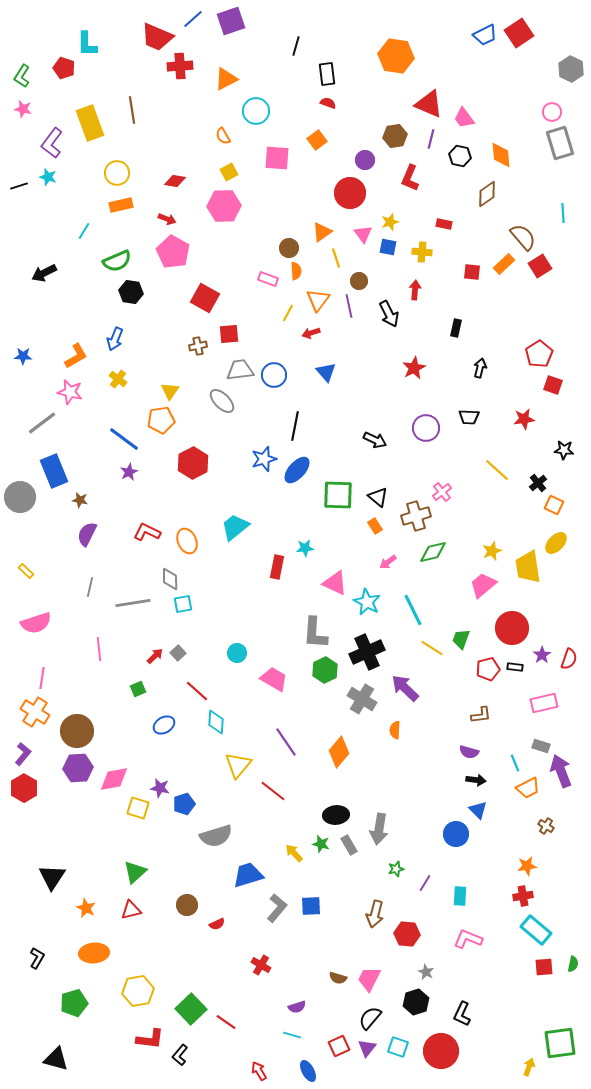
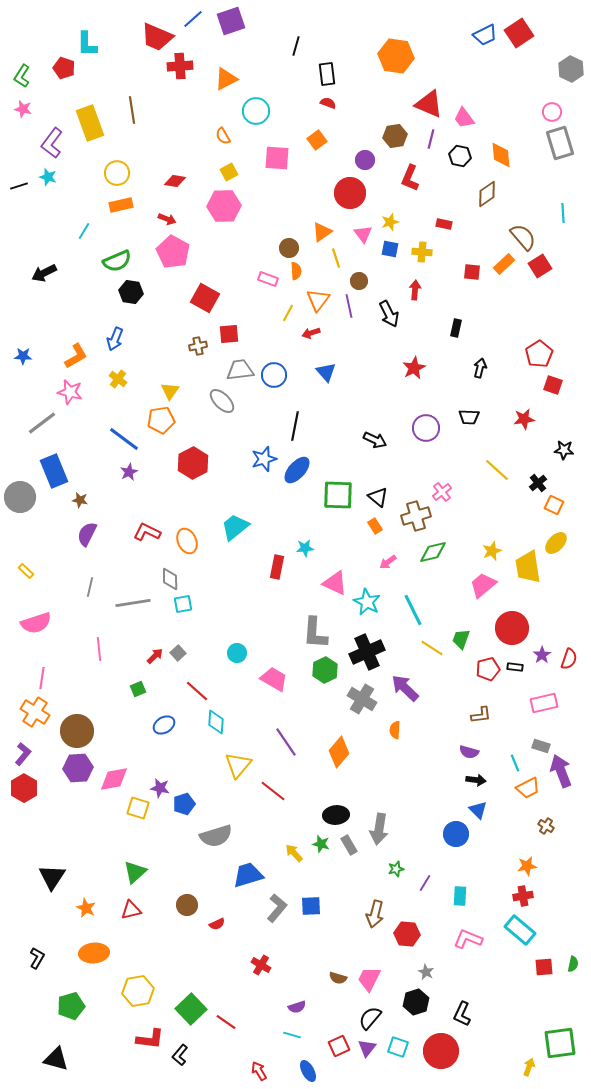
blue square at (388, 247): moved 2 px right, 2 px down
cyan rectangle at (536, 930): moved 16 px left
green pentagon at (74, 1003): moved 3 px left, 3 px down
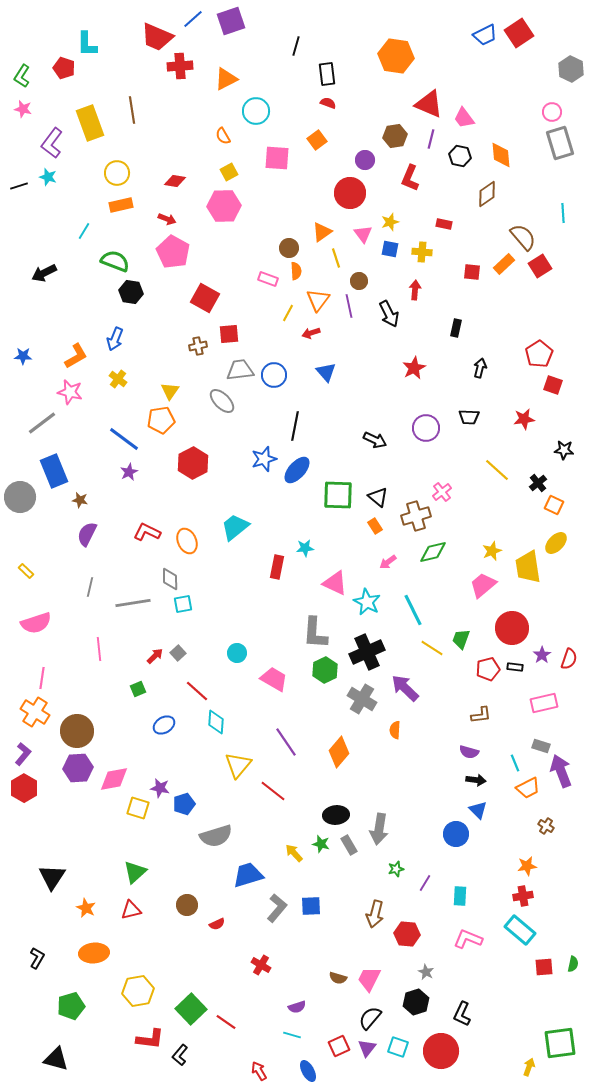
green semicircle at (117, 261): moved 2 px left; rotated 136 degrees counterclockwise
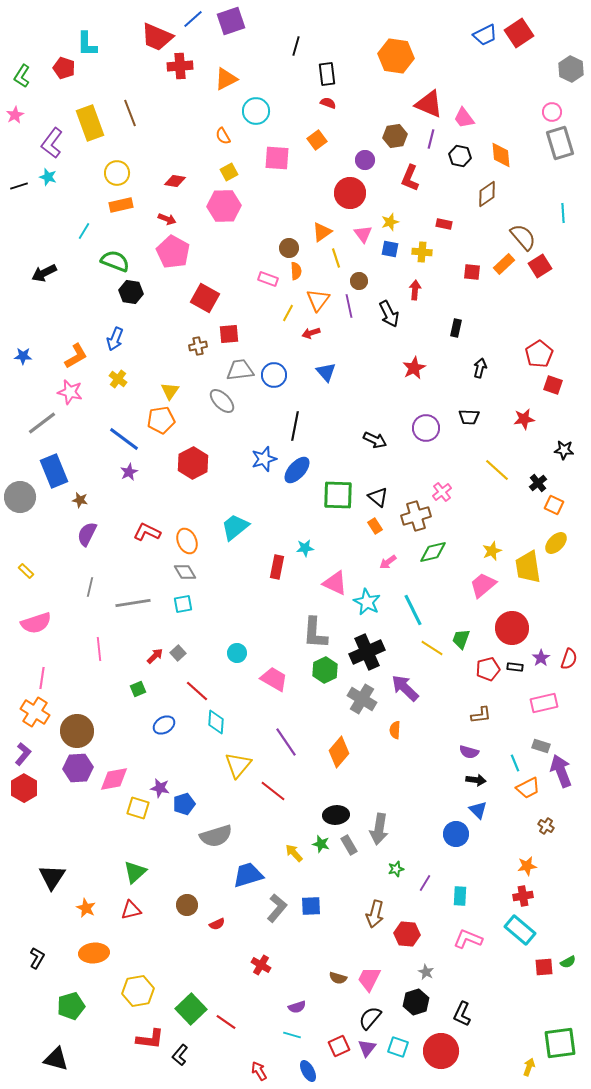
pink star at (23, 109): moved 8 px left, 6 px down; rotated 30 degrees clockwise
brown line at (132, 110): moved 2 px left, 3 px down; rotated 12 degrees counterclockwise
gray diamond at (170, 579): moved 15 px right, 7 px up; rotated 30 degrees counterclockwise
purple star at (542, 655): moved 1 px left, 3 px down
green semicircle at (573, 964): moved 5 px left, 2 px up; rotated 49 degrees clockwise
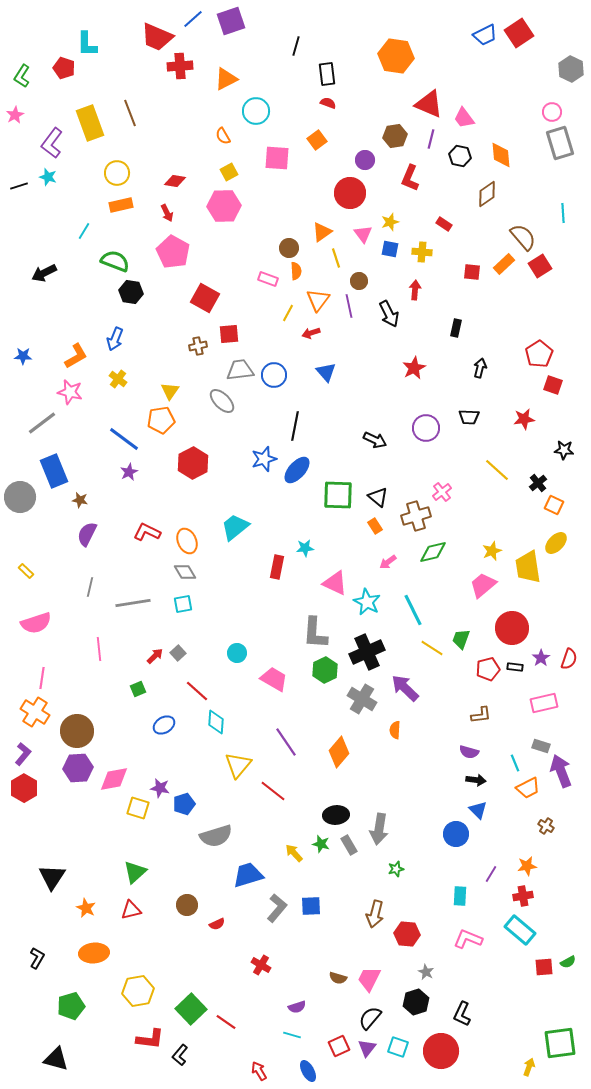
red arrow at (167, 219): moved 6 px up; rotated 42 degrees clockwise
red rectangle at (444, 224): rotated 21 degrees clockwise
purple line at (425, 883): moved 66 px right, 9 px up
